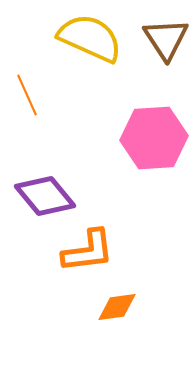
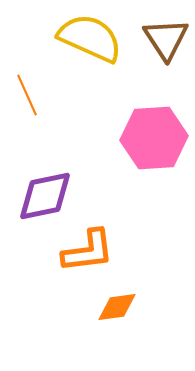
purple diamond: rotated 62 degrees counterclockwise
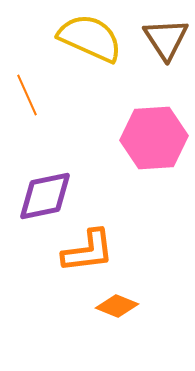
orange diamond: moved 1 px up; rotated 30 degrees clockwise
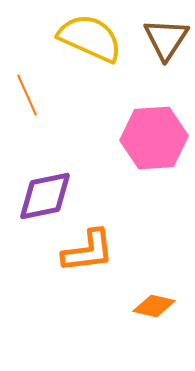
brown triangle: rotated 6 degrees clockwise
orange diamond: moved 37 px right; rotated 9 degrees counterclockwise
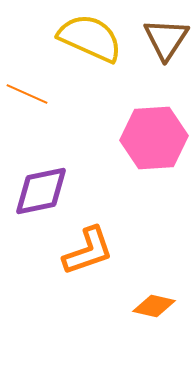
orange line: moved 1 px up; rotated 42 degrees counterclockwise
purple diamond: moved 4 px left, 5 px up
orange L-shape: rotated 12 degrees counterclockwise
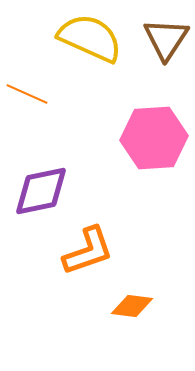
orange diamond: moved 22 px left; rotated 6 degrees counterclockwise
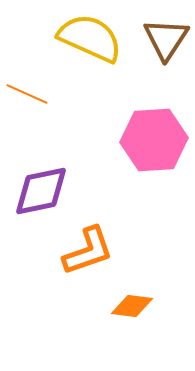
pink hexagon: moved 2 px down
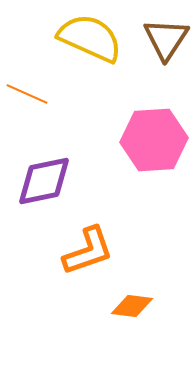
purple diamond: moved 3 px right, 10 px up
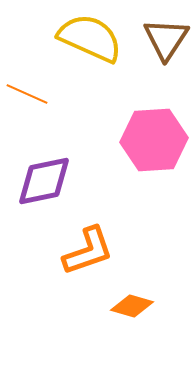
orange diamond: rotated 9 degrees clockwise
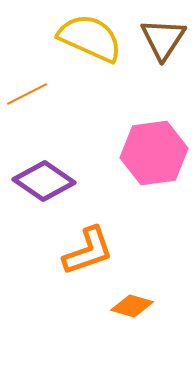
brown triangle: moved 3 px left
orange line: rotated 51 degrees counterclockwise
pink hexagon: moved 13 px down; rotated 4 degrees counterclockwise
purple diamond: rotated 46 degrees clockwise
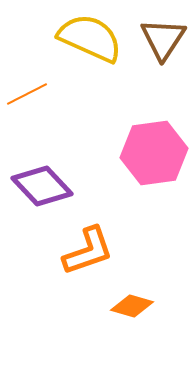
purple diamond: moved 2 px left, 5 px down; rotated 12 degrees clockwise
